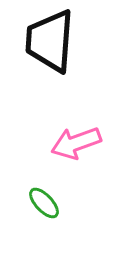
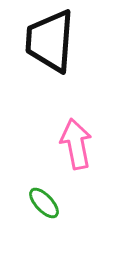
pink arrow: moved 1 px down; rotated 99 degrees clockwise
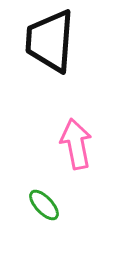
green ellipse: moved 2 px down
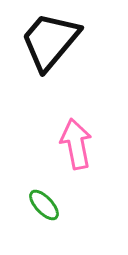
black trapezoid: rotated 36 degrees clockwise
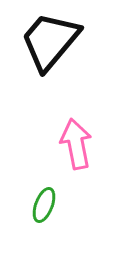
green ellipse: rotated 64 degrees clockwise
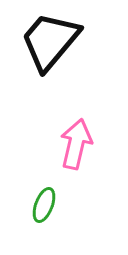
pink arrow: rotated 24 degrees clockwise
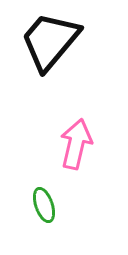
green ellipse: rotated 40 degrees counterclockwise
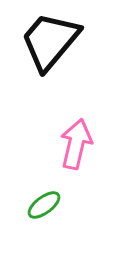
green ellipse: rotated 72 degrees clockwise
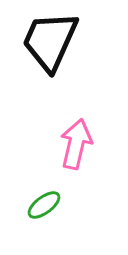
black trapezoid: rotated 16 degrees counterclockwise
